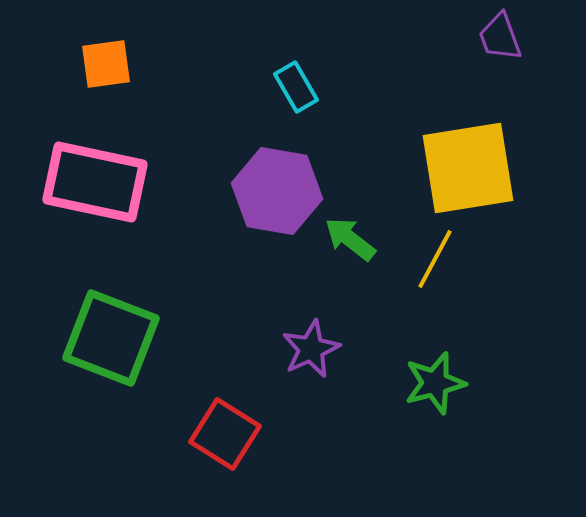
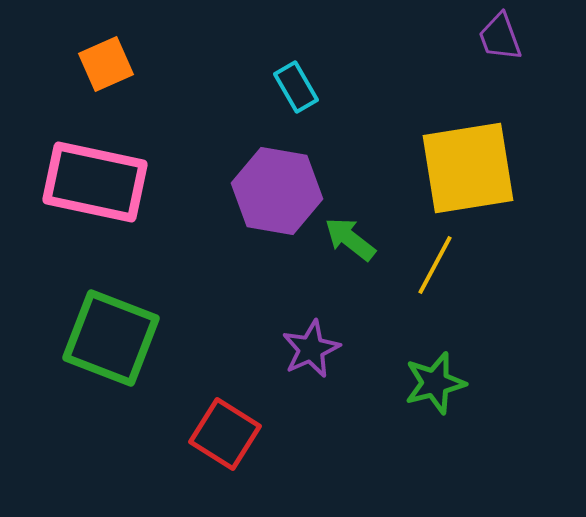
orange square: rotated 16 degrees counterclockwise
yellow line: moved 6 px down
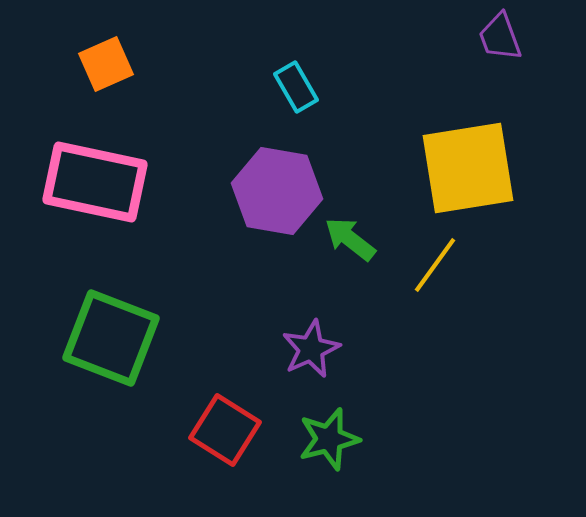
yellow line: rotated 8 degrees clockwise
green star: moved 106 px left, 56 px down
red square: moved 4 px up
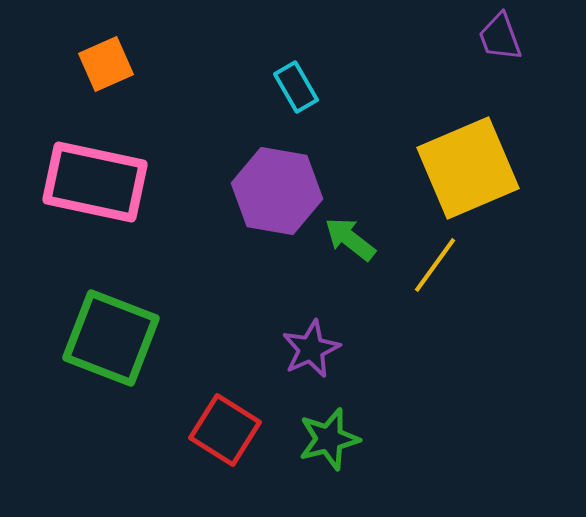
yellow square: rotated 14 degrees counterclockwise
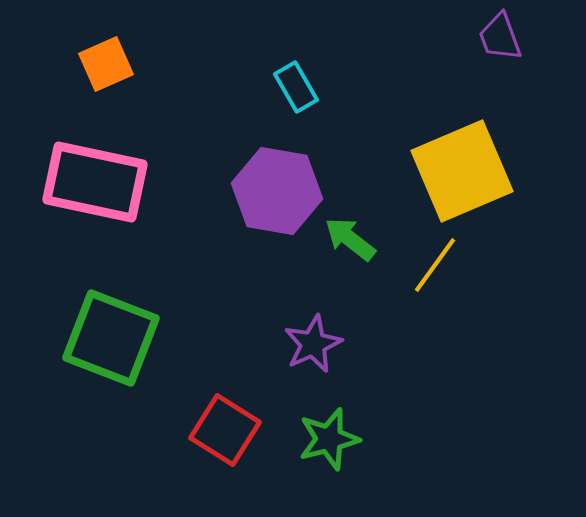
yellow square: moved 6 px left, 3 px down
purple star: moved 2 px right, 5 px up
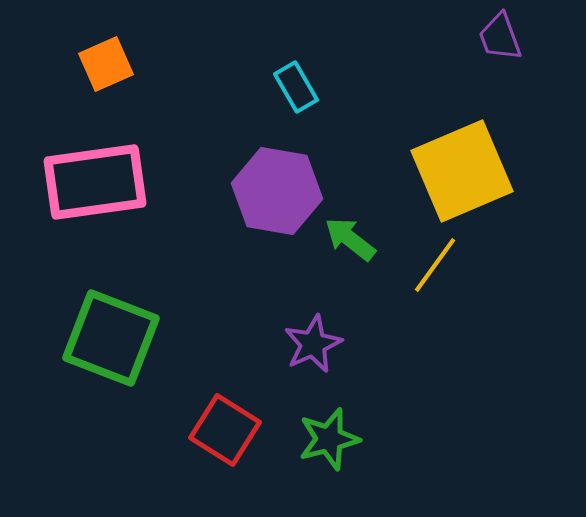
pink rectangle: rotated 20 degrees counterclockwise
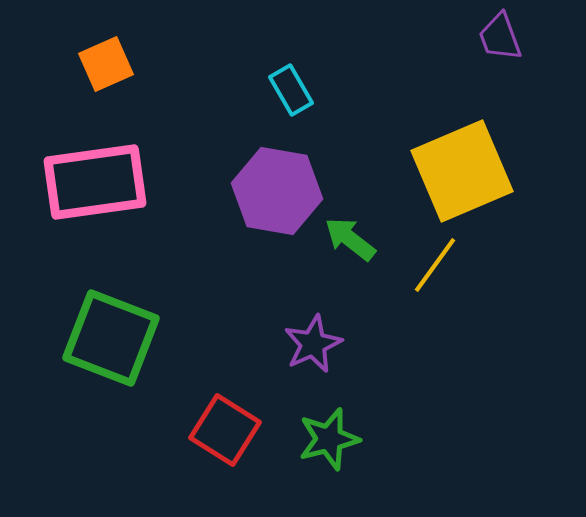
cyan rectangle: moved 5 px left, 3 px down
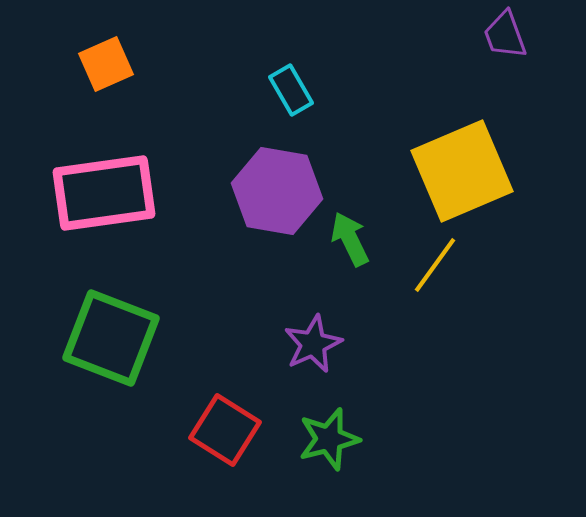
purple trapezoid: moved 5 px right, 2 px up
pink rectangle: moved 9 px right, 11 px down
green arrow: rotated 26 degrees clockwise
